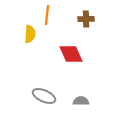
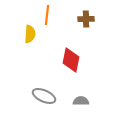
red diamond: moved 6 px down; rotated 35 degrees clockwise
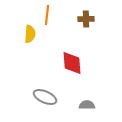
red diamond: moved 1 px right, 3 px down; rotated 15 degrees counterclockwise
gray ellipse: moved 1 px right, 1 px down
gray semicircle: moved 6 px right, 4 px down
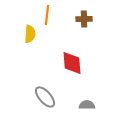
brown cross: moved 2 px left
gray ellipse: rotated 25 degrees clockwise
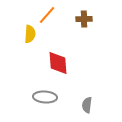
orange line: rotated 36 degrees clockwise
red diamond: moved 14 px left
gray ellipse: rotated 45 degrees counterclockwise
gray semicircle: rotated 84 degrees counterclockwise
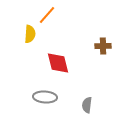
brown cross: moved 19 px right, 27 px down
red diamond: rotated 10 degrees counterclockwise
